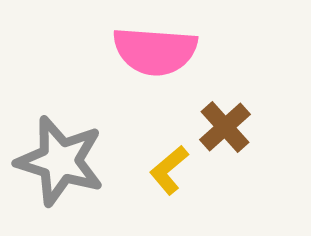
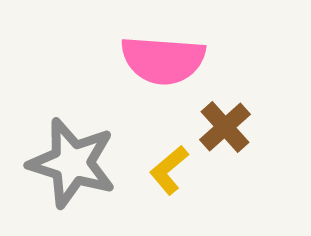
pink semicircle: moved 8 px right, 9 px down
gray star: moved 12 px right, 2 px down
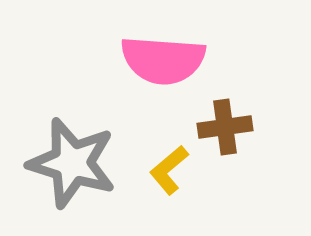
brown cross: rotated 34 degrees clockwise
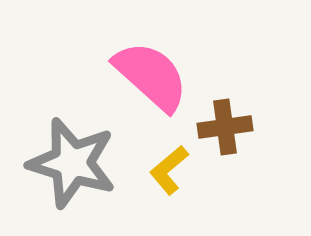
pink semicircle: moved 12 px left, 16 px down; rotated 142 degrees counterclockwise
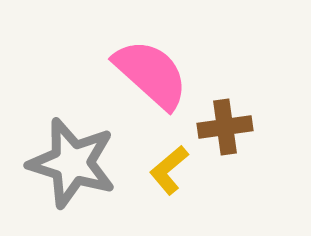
pink semicircle: moved 2 px up
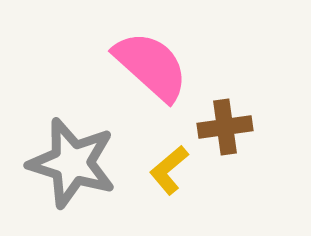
pink semicircle: moved 8 px up
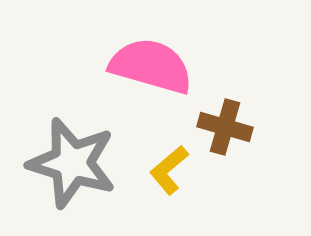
pink semicircle: rotated 26 degrees counterclockwise
brown cross: rotated 24 degrees clockwise
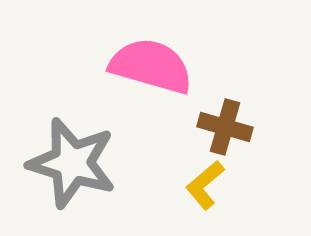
yellow L-shape: moved 36 px right, 15 px down
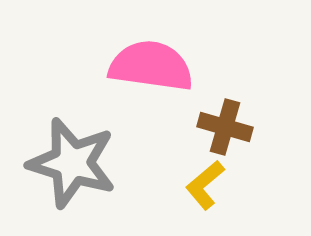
pink semicircle: rotated 8 degrees counterclockwise
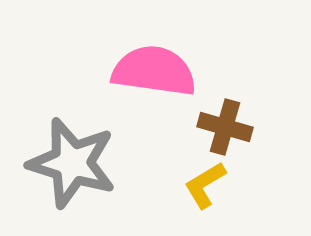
pink semicircle: moved 3 px right, 5 px down
yellow L-shape: rotated 9 degrees clockwise
